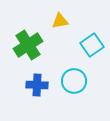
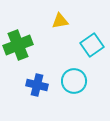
green cross: moved 10 px left; rotated 12 degrees clockwise
blue cross: rotated 10 degrees clockwise
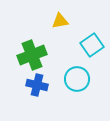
green cross: moved 14 px right, 10 px down
cyan circle: moved 3 px right, 2 px up
